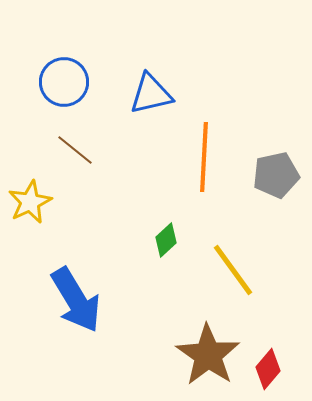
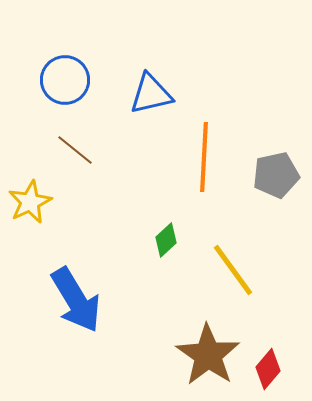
blue circle: moved 1 px right, 2 px up
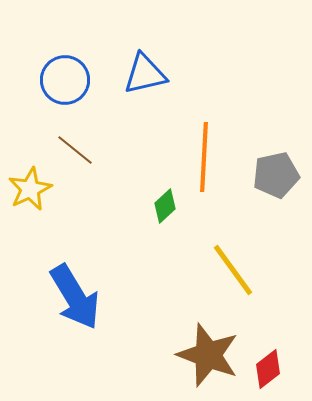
blue triangle: moved 6 px left, 20 px up
yellow star: moved 13 px up
green diamond: moved 1 px left, 34 px up
blue arrow: moved 1 px left, 3 px up
brown star: rotated 14 degrees counterclockwise
red diamond: rotated 12 degrees clockwise
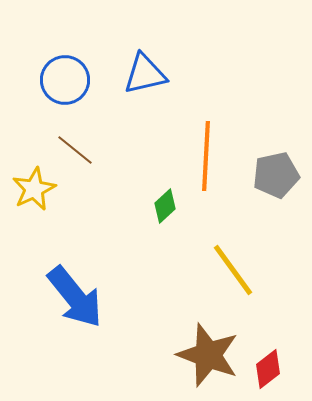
orange line: moved 2 px right, 1 px up
yellow star: moved 4 px right
blue arrow: rotated 8 degrees counterclockwise
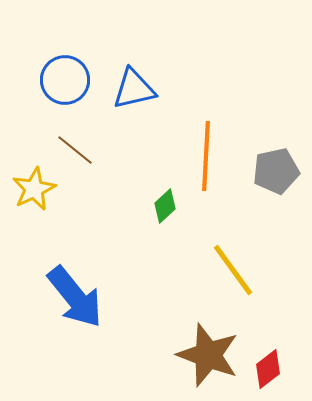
blue triangle: moved 11 px left, 15 px down
gray pentagon: moved 4 px up
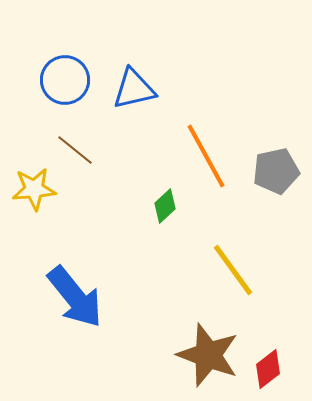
orange line: rotated 32 degrees counterclockwise
yellow star: rotated 21 degrees clockwise
